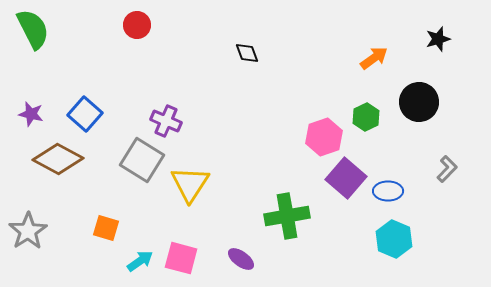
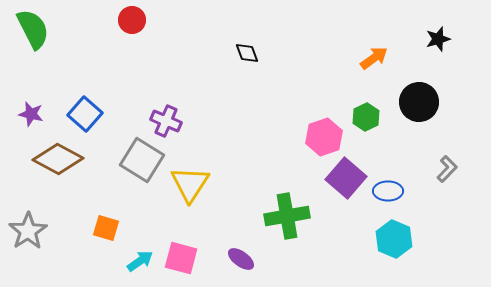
red circle: moved 5 px left, 5 px up
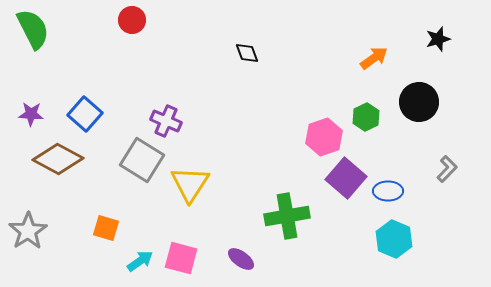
purple star: rotated 10 degrees counterclockwise
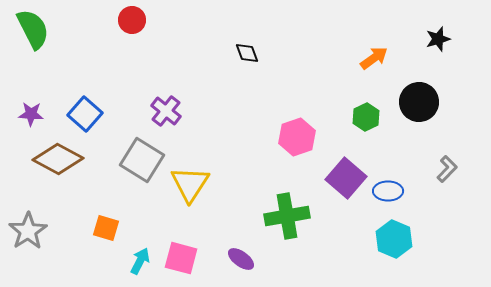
purple cross: moved 10 px up; rotated 16 degrees clockwise
pink hexagon: moved 27 px left
cyan arrow: rotated 28 degrees counterclockwise
